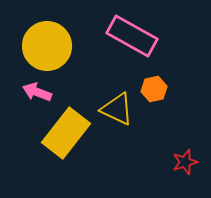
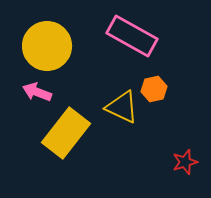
yellow triangle: moved 5 px right, 2 px up
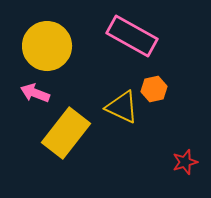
pink arrow: moved 2 px left, 1 px down
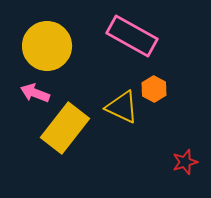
orange hexagon: rotated 20 degrees counterclockwise
yellow rectangle: moved 1 px left, 5 px up
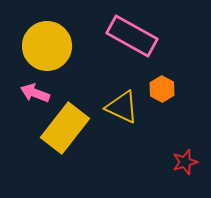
orange hexagon: moved 8 px right
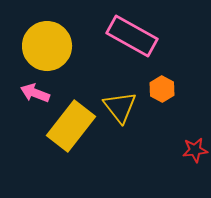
yellow triangle: moved 2 px left; rotated 27 degrees clockwise
yellow rectangle: moved 6 px right, 2 px up
red star: moved 10 px right, 12 px up; rotated 10 degrees clockwise
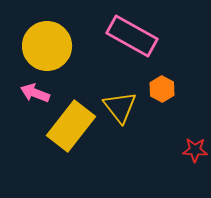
red star: rotated 10 degrees clockwise
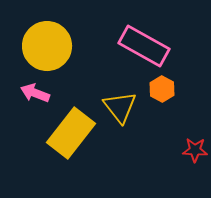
pink rectangle: moved 12 px right, 10 px down
yellow rectangle: moved 7 px down
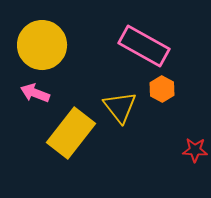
yellow circle: moved 5 px left, 1 px up
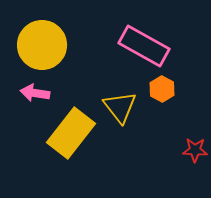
pink arrow: rotated 12 degrees counterclockwise
